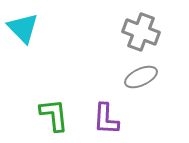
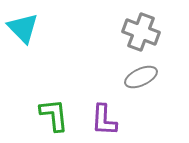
purple L-shape: moved 2 px left, 1 px down
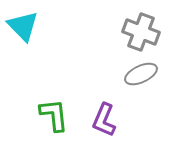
cyan triangle: moved 2 px up
gray ellipse: moved 3 px up
purple L-shape: rotated 20 degrees clockwise
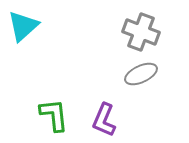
cyan triangle: rotated 32 degrees clockwise
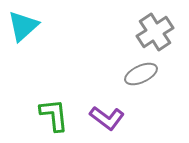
gray cross: moved 14 px right; rotated 36 degrees clockwise
purple L-shape: moved 3 px right, 2 px up; rotated 76 degrees counterclockwise
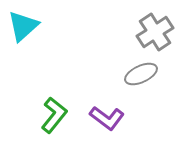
green L-shape: rotated 45 degrees clockwise
